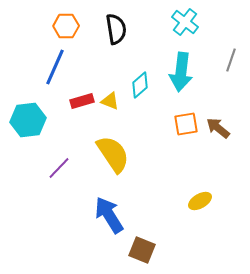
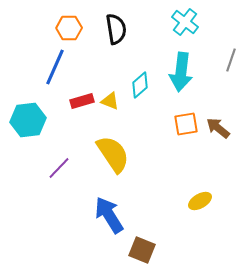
orange hexagon: moved 3 px right, 2 px down
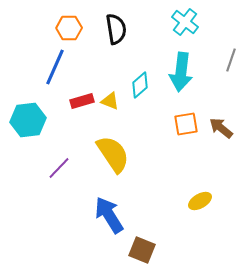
brown arrow: moved 3 px right
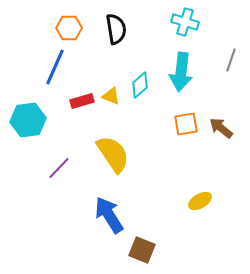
cyan cross: rotated 20 degrees counterclockwise
yellow triangle: moved 1 px right, 5 px up
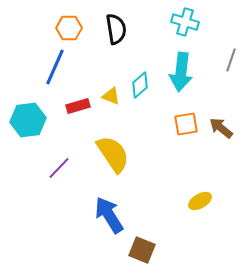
red rectangle: moved 4 px left, 5 px down
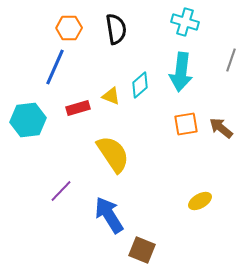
red rectangle: moved 2 px down
purple line: moved 2 px right, 23 px down
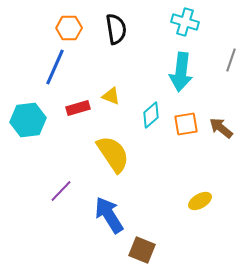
cyan diamond: moved 11 px right, 30 px down
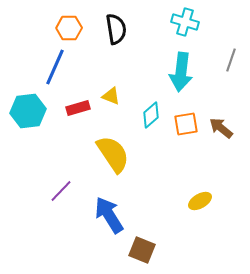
cyan hexagon: moved 9 px up
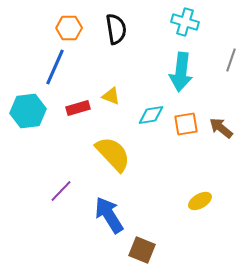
cyan diamond: rotated 32 degrees clockwise
yellow semicircle: rotated 9 degrees counterclockwise
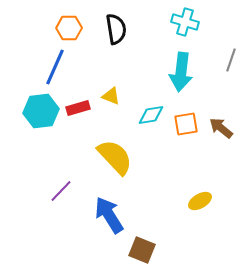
cyan hexagon: moved 13 px right
yellow semicircle: moved 2 px right, 3 px down
